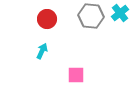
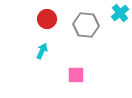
gray hexagon: moved 5 px left, 9 px down
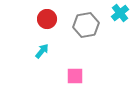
gray hexagon: rotated 15 degrees counterclockwise
cyan arrow: rotated 14 degrees clockwise
pink square: moved 1 px left, 1 px down
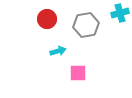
cyan cross: rotated 24 degrees clockwise
cyan arrow: moved 16 px right; rotated 35 degrees clockwise
pink square: moved 3 px right, 3 px up
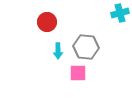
red circle: moved 3 px down
gray hexagon: moved 22 px down; rotated 15 degrees clockwise
cyan arrow: rotated 105 degrees clockwise
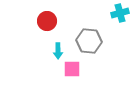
red circle: moved 1 px up
gray hexagon: moved 3 px right, 6 px up
pink square: moved 6 px left, 4 px up
